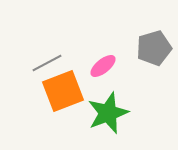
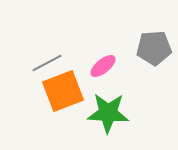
gray pentagon: rotated 12 degrees clockwise
green star: rotated 24 degrees clockwise
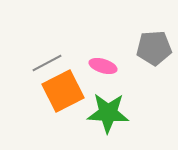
pink ellipse: rotated 56 degrees clockwise
orange square: rotated 6 degrees counterclockwise
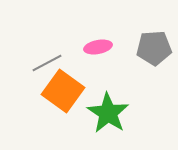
pink ellipse: moved 5 px left, 19 px up; rotated 28 degrees counterclockwise
orange square: rotated 27 degrees counterclockwise
green star: rotated 30 degrees clockwise
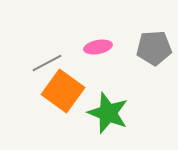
green star: rotated 12 degrees counterclockwise
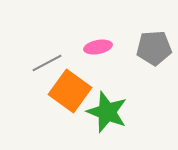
orange square: moved 7 px right
green star: moved 1 px left, 1 px up
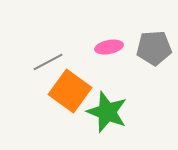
pink ellipse: moved 11 px right
gray line: moved 1 px right, 1 px up
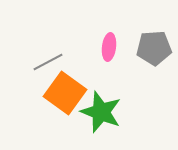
pink ellipse: rotated 72 degrees counterclockwise
orange square: moved 5 px left, 2 px down
green star: moved 6 px left
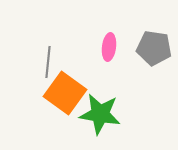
gray pentagon: rotated 12 degrees clockwise
gray line: rotated 56 degrees counterclockwise
green star: moved 1 px left, 2 px down; rotated 12 degrees counterclockwise
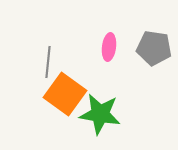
orange square: moved 1 px down
